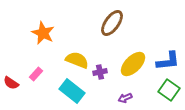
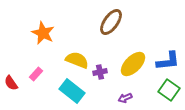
brown ellipse: moved 1 px left, 1 px up
red semicircle: rotated 21 degrees clockwise
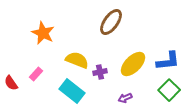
green square: rotated 10 degrees clockwise
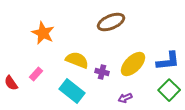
brown ellipse: rotated 32 degrees clockwise
purple cross: moved 2 px right; rotated 24 degrees clockwise
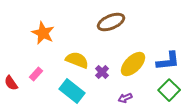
purple cross: rotated 32 degrees clockwise
